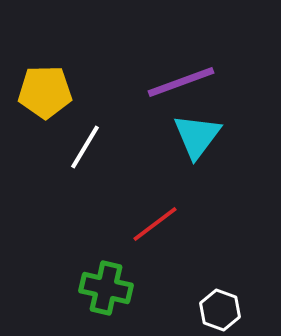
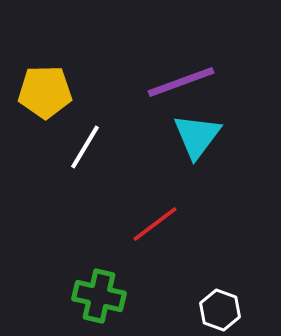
green cross: moved 7 px left, 8 px down
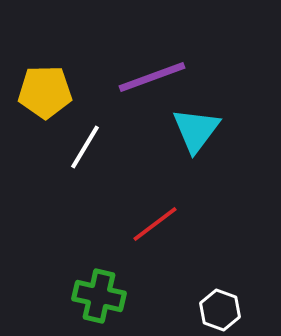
purple line: moved 29 px left, 5 px up
cyan triangle: moved 1 px left, 6 px up
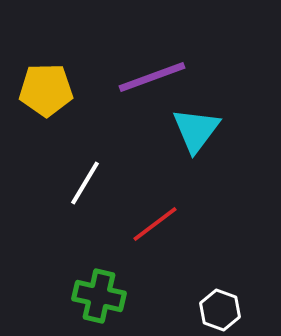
yellow pentagon: moved 1 px right, 2 px up
white line: moved 36 px down
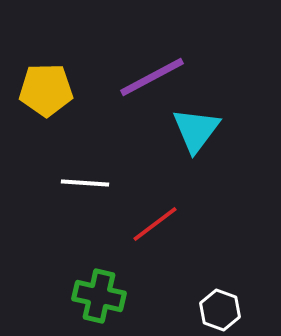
purple line: rotated 8 degrees counterclockwise
white line: rotated 63 degrees clockwise
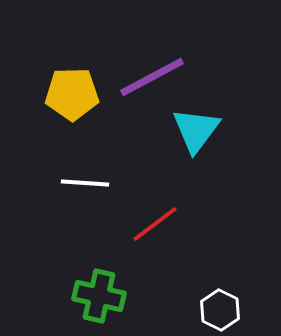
yellow pentagon: moved 26 px right, 4 px down
white hexagon: rotated 6 degrees clockwise
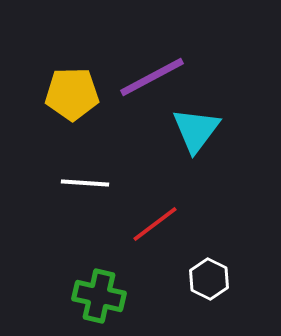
white hexagon: moved 11 px left, 31 px up
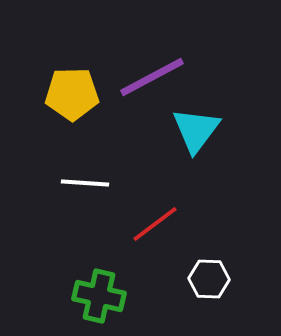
white hexagon: rotated 24 degrees counterclockwise
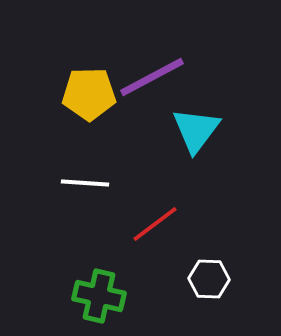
yellow pentagon: moved 17 px right
